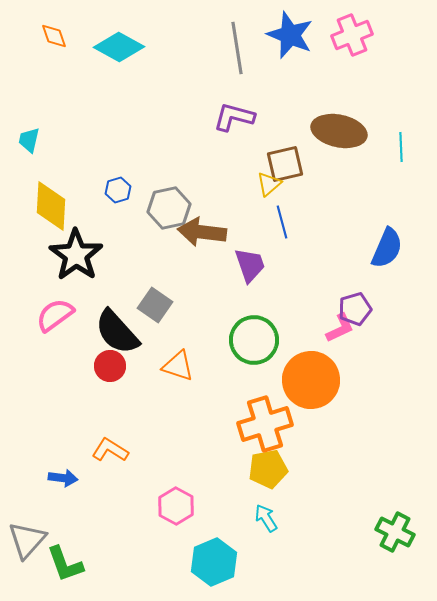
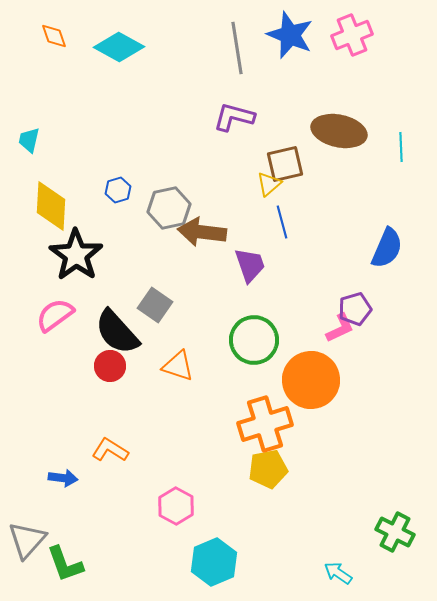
cyan arrow: moved 72 px right, 55 px down; rotated 24 degrees counterclockwise
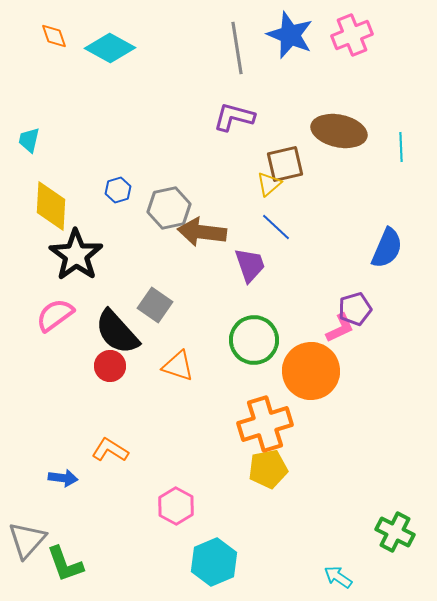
cyan diamond: moved 9 px left, 1 px down
blue line: moved 6 px left, 5 px down; rotated 32 degrees counterclockwise
orange circle: moved 9 px up
cyan arrow: moved 4 px down
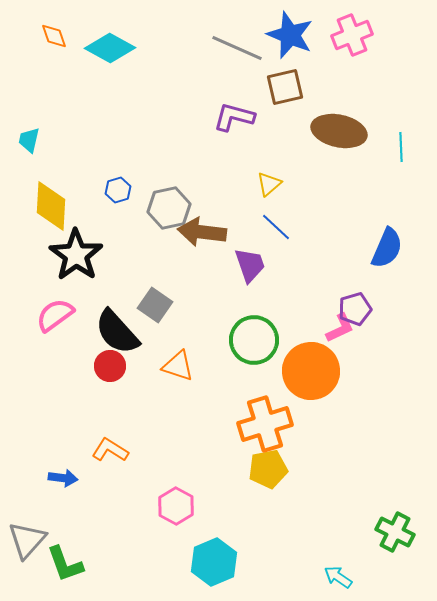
gray line: rotated 57 degrees counterclockwise
brown square: moved 77 px up
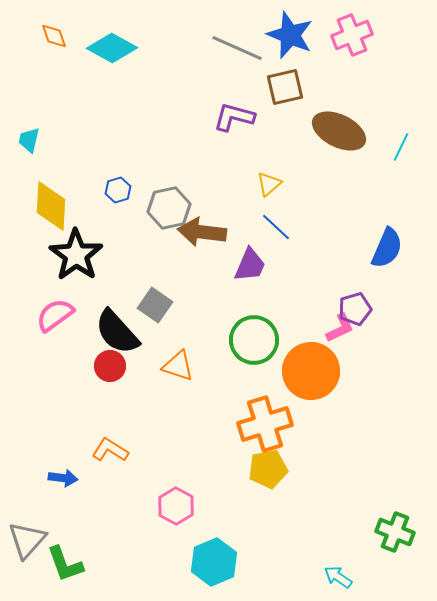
cyan diamond: moved 2 px right
brown ellipse: rotated 14 degrees clockwise
cyan line: rotated 28 degrees clockwise
purple trapezoid: rotated 42 degrees clockwise
green cross: rotated 6 degrees counterclockwise
